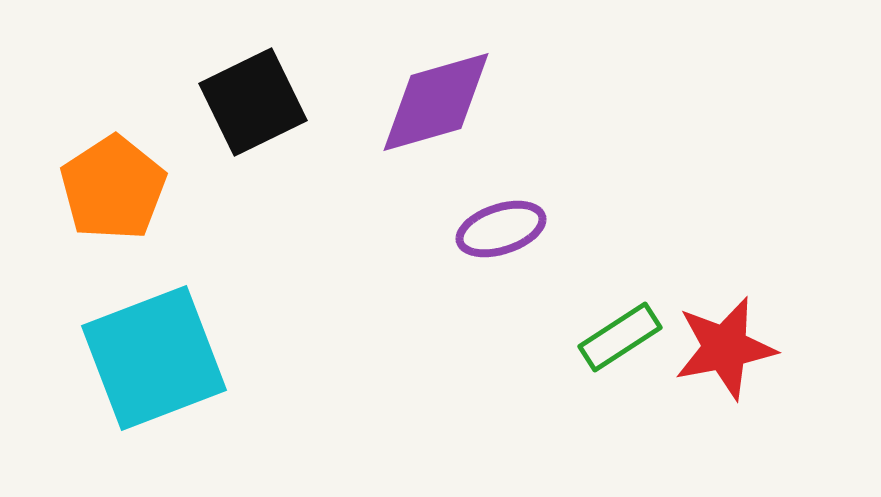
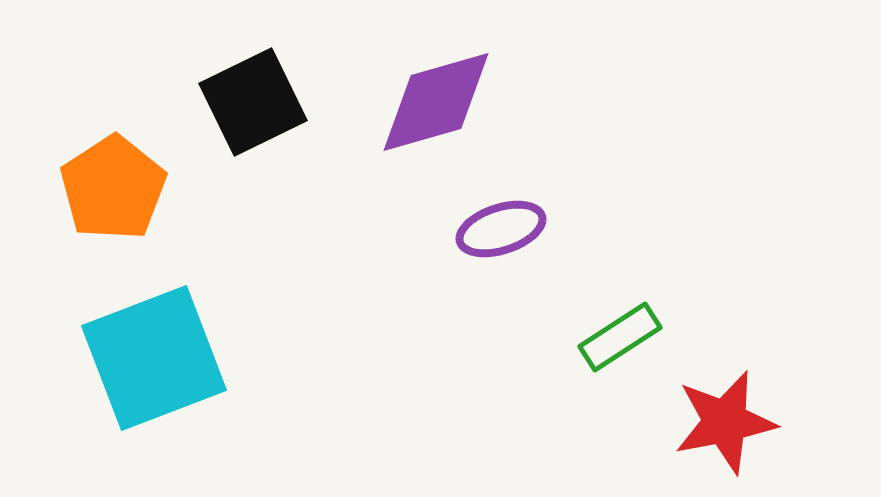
red star: moved 74 px down
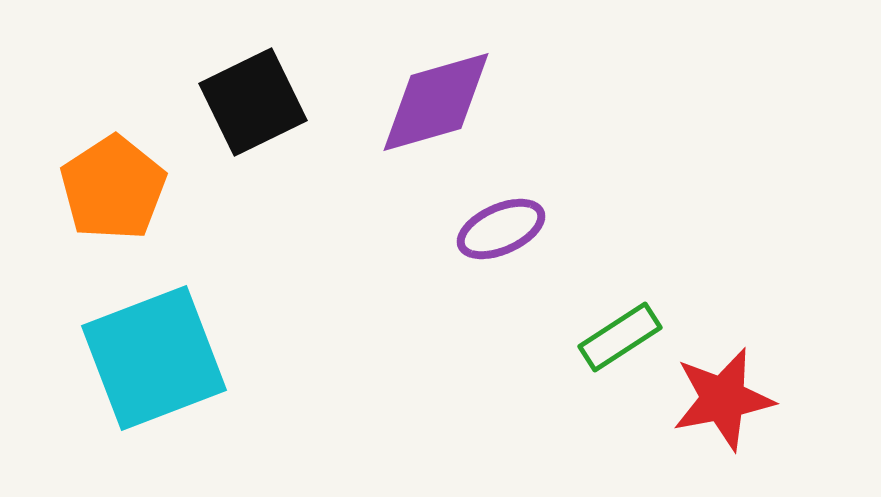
purple ellipse: rotated 6 degrees counterclockwise
red star: moved 2 px left, 23 px up
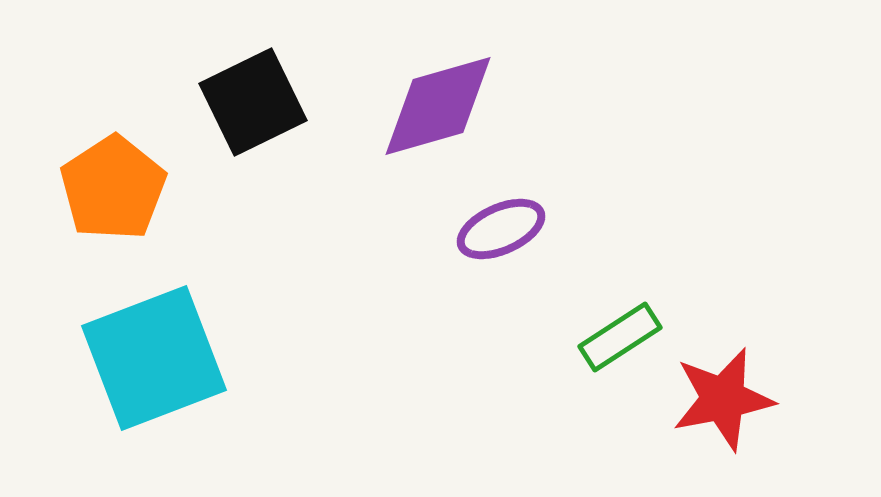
purple diamond: moved 2 px right, 4 px down
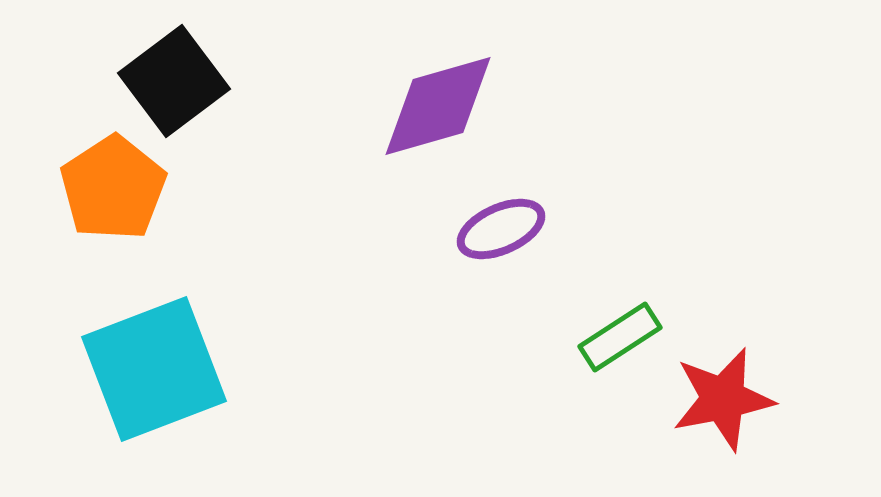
black square: moved 79 px left, 21 px up; rotated 11 degrees counterclockwise
cyan square: moved 11 px down
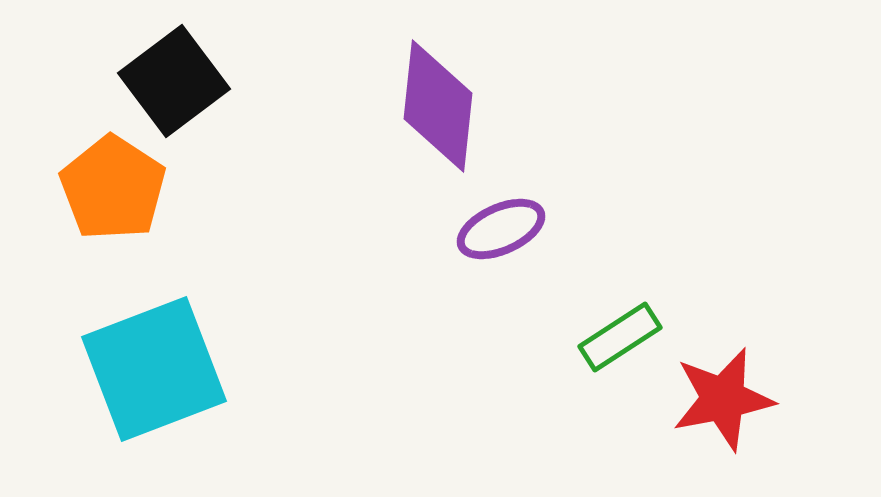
purple diamond: rotated 68 degrees counterclockwise
orange pentagon: rotated 6 degrees counterclockwise
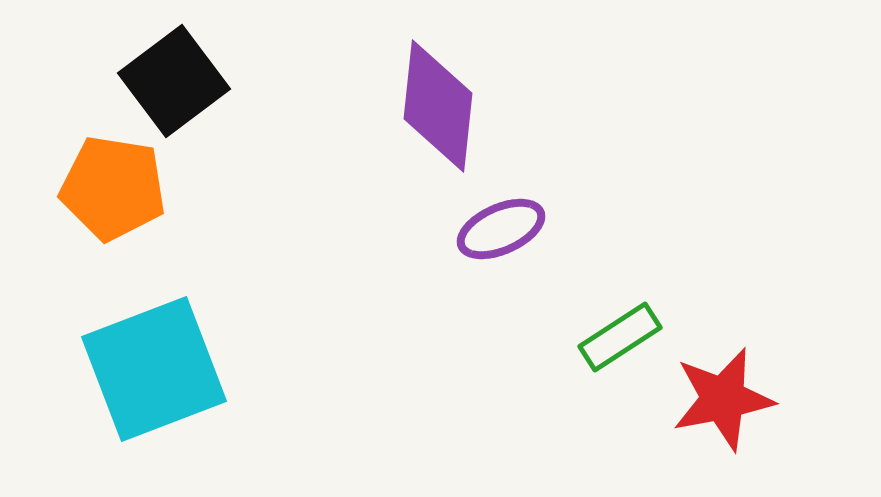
orange pentagon: rotated 24 degrees counterclockwise
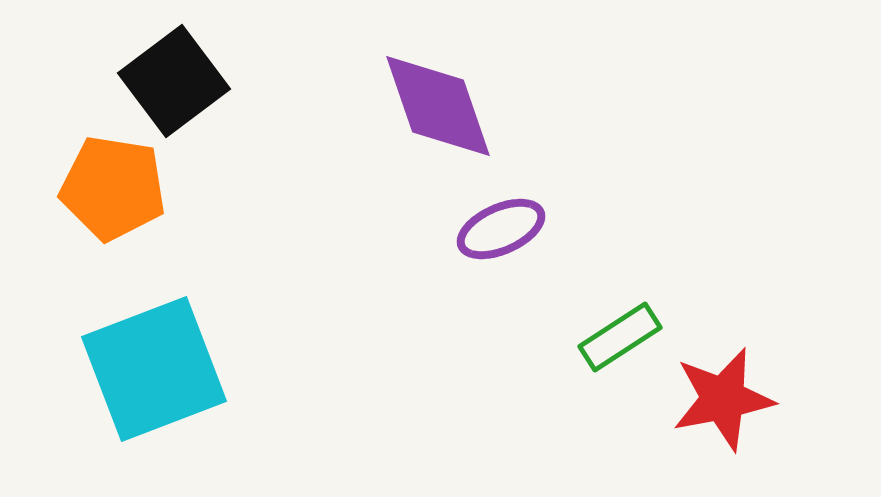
purple diamond: rotated 25 degrees counterclockwise
